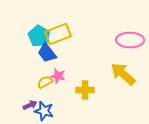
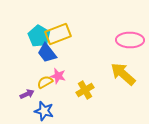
yellow cross: rotated 30 degrees counterclockwise
purple arrow: moved 3 px left, 11 px up
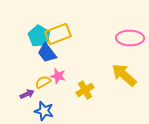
pink ellipse: moved 2 px up
yellow arrow: moved 1 px right, 1 px down
yellow semicircle: moved 2 px left
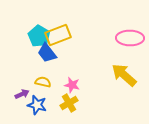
yellow rectangle: moved 1 px down
pink star: moved 14 px right, 9 px down
yellow semicircle: rotated 42 degrees clockwise
yellow cross: moved 16 px left, 13 px down
purple arrow: moved 5 px left
blue star: moved 7 px left, 6 px up
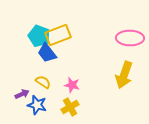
cyan pentagon: rotated 10 degrees counterclockwise
yellow arrow: rotated 112 degrees counterclockwise
yellow semicircle: rotated 21 degrees clockwise
yellow cross: moved 1 px right, 4 px down
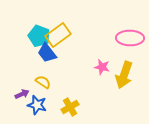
yellow rectangle: rotated 15 degrees counterclockwise
pink star: moved 30 px right, 18 px up
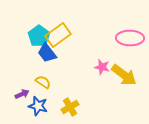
cyan pentagon: rotated 15 degrees clockwise
yellow arrow: rotated 72 degrees counterclockwise
blue star: moved 1 px right, 1 px down
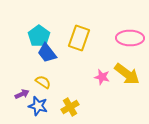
yellow rectangle: moved 21 px right, 3 px down; rotated 35 degrees counterclockwise
pink star: moved 10 px down
yellow arrow: moved 3 px right, 1 px up
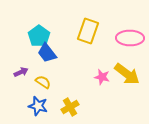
yellow rectangle: moved 9 px right, 7 px up
purple arrow: moved 1 px left, 22 px up
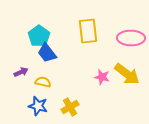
yellow rectangle: rotated 25 degrees counterclockwise
pink ellipse: moved 1 px right
yellow semicircle: rotated 21 degrees counterclockwise
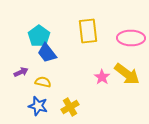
pink star: rotated 21 degrees clockwise
